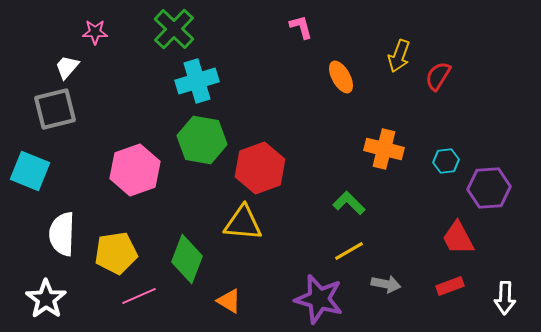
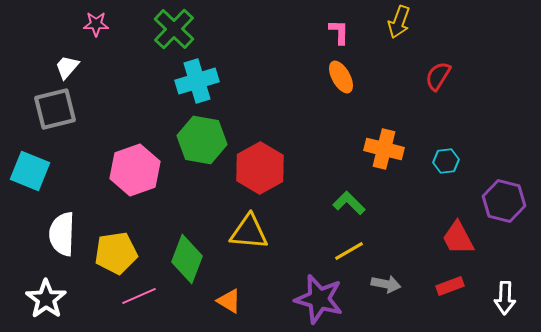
pink L-shape: moved 38 px right, 5 px down; rotated 16 degrees clockwise
pink star: moved 1 px right, 8 px up
yellow arrow: moved 34 px up
red hexagon: rotated 9 degrees counterclockwise
purple hexagon: moved 15 px right, 13 px down; rotated 18 degrees clockwise
yellow triangle: moved 6 px right, 9 px down
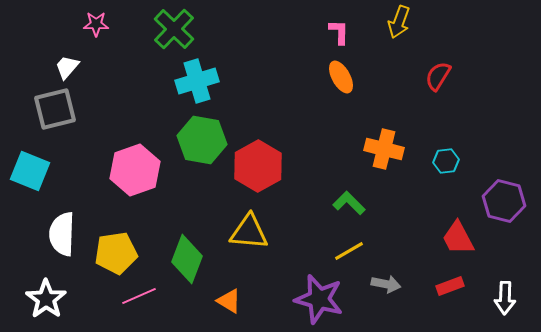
red hexagon: moved 2 px left, 2 px up
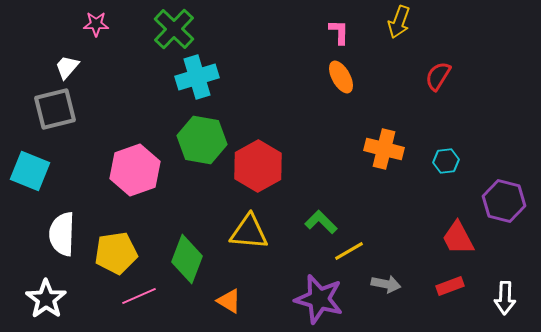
cyan cross: moved 4 px up
green L-shape: moved 28 px left, 19 px down
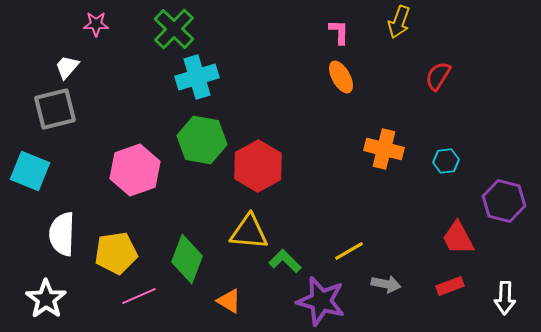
green L-shape: moved 36 px left, 39 px down
purple star: moved 2 px right, 2 px down
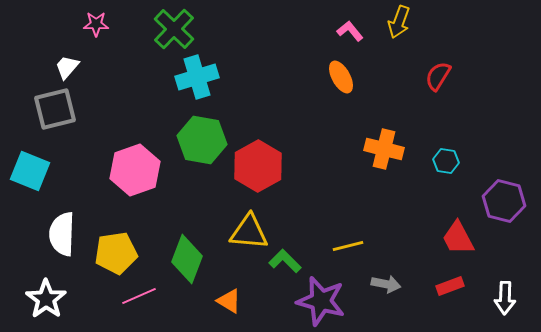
pink L-shape: moved 11 px right, 1 px up; rotated 40 degrees counterclockwise
cyan hexagon: rotated 15 degrees clockwise
yellow line: moved 1 px left, 5 px up; rotated 16 degrees clockwise
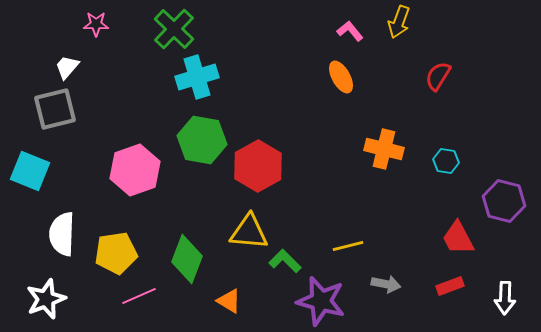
white star: rotated 15 degrees clockwise
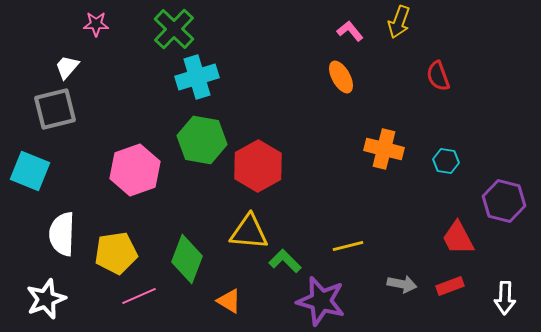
red semicircle: rotated 52 degrees counterclockwise
gray arrow: moved 16 px right
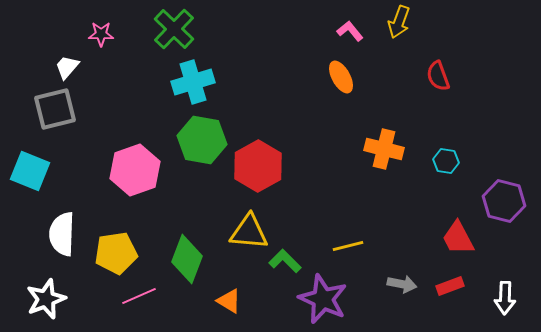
pink star: moved 5 px right, 10 px down
cyan cross: moved 4 px left, 5 px down
purple star: moved 2 px right, 2 px up; rotated 9 degrees clockwise
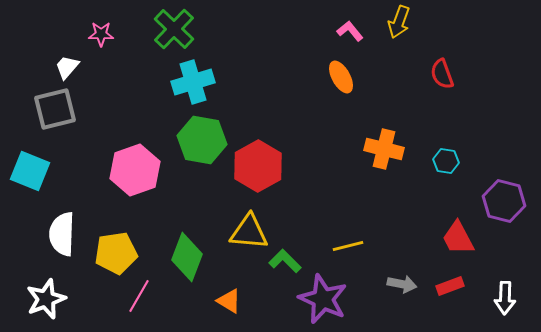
red semicircle: moved 4 px right, 2 px up
green diamond: moved 2 px up
pink line: rotated 36 degrees counterclockwise
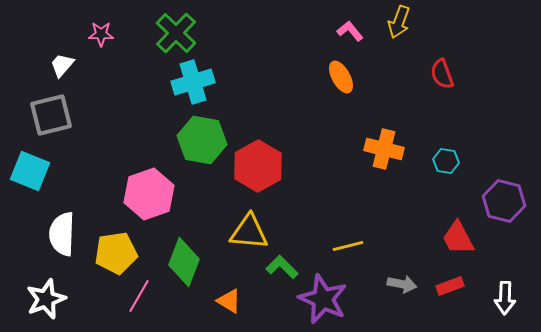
green cross: moved 2 px right, 4 px down
white trapezoid: moved 5 px left, 2 px up
gray square: moved 4 px left, 6 px down
pink hexagon: moved 14 px right, 24 px down
green diamond: moved 3 px left, 5 px down
green L-shape: moved 3 px left, 6 px down
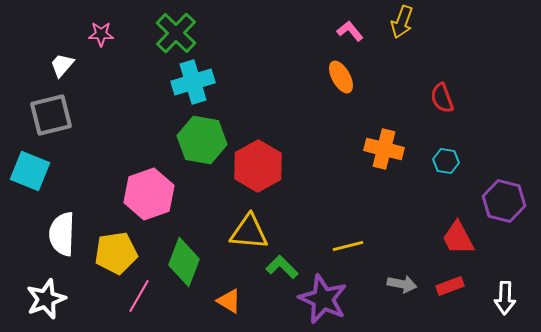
yellow arrow: moved 3 px right
red semicircle: moved 24 px down
